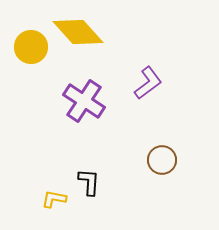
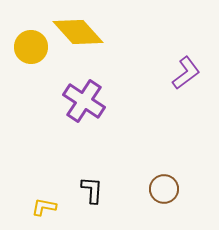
purple L-shape: moved 38 px right, 10 px up
brown circle: moved 2 px right, 29 px down
black L-shape: moved 3 px right, 8 px down
yellow L-shape: moved 10 px left, 8 px down
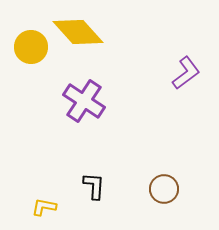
black L-shape: moved 2 px right, 4 px up
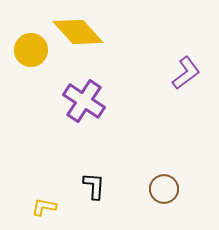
yellow circle: moved 3 px down
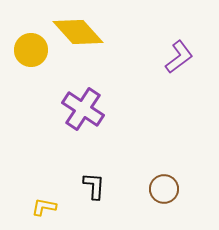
purple L-shape: moved 7 px left, 16 px up
purple cross: moved 1 px left, 8 px down
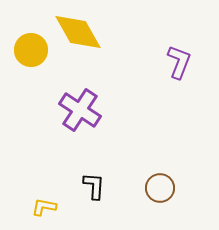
yellow diamond: rotated 12 degrees clockwise
purple L-shape: moved 5 px down; rotated 32 degrees counterclockwise
purple cross: moved 3 px left, 1 px down
brown circle: moved 4 px left, 1 px up
